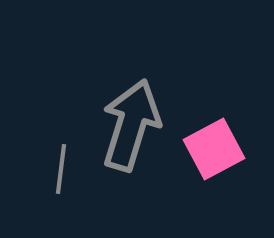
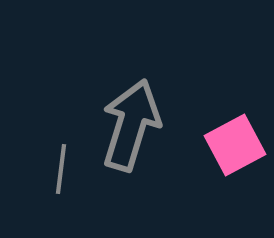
pink square: moved 21 px right, 4 px up
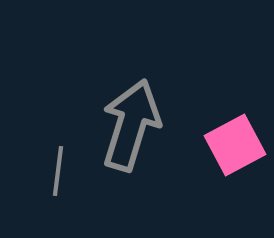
gray line: moved 3 px left, 2 px down
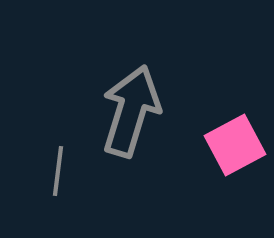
gray arrow: moved 14 px up
